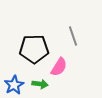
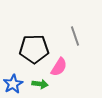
gray line: moved 2 px right
blue star: moved 1 px left, 1 px up
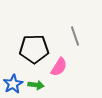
green arrow: moved 4 px left, 1 px down
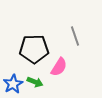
green arrow: moved 1 px left, 3 px up; rotated 14 degrees clockwise
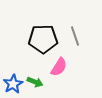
black pentagon: moved 9 px right, 10 px up
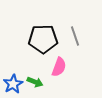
pink semicircle: rotated 12 degrees counterclockwise
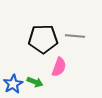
gray line: rotated 66 degrees counterclockwise
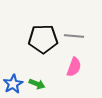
gray line: moved 1 px left
pink semicircle: moved 15 px right
green arrow: moved 2 px right, 2 px down
